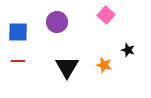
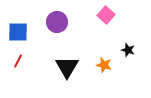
red line: rotated 64 degrees counterclockwise
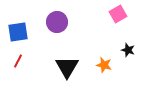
pink square: moved 12 px right, 1 px up; rotated 18 degrees clockwise
blue square: rotated 10 degrees counterclockwise
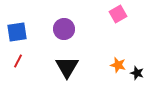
purple circle: moved 7 px right, 7 px down
blue square: moved 1 px left
black star: moved 9 px right, 23 px down
orange star: moved 14 px right
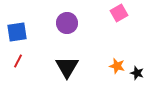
pink square: moved 1 px right, 1 px up
purple circle: moved 3 px right, 6 px up
orange star: moved 1 px left, 1 px down
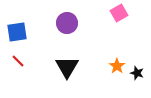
red line: rotated 72 degrees counterclockwise
orange star: rotated 21 degrees clockwise
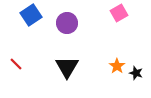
blue square: moved 14 px right, 17 px up; rotated 25 degrees counterclockwise
red line: moved 2 px left, 3 px down
black star: moved 1 px left
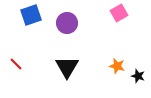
blue square: rotated 15 degrees clockwise
orange star: rotated 21 degrees counterclockwise
black star: moved 2 px right, 3 px down
